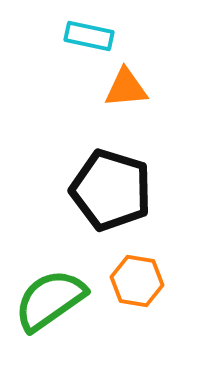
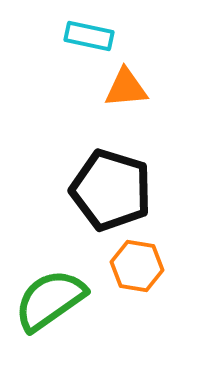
orange hexagon: moved 15 px up
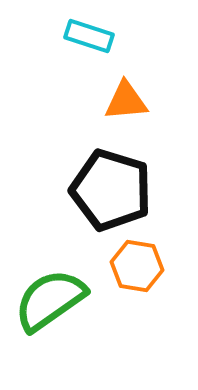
cyan rectangle: rotated 6 degrees clockwise
orange triangle: moved 13 px down
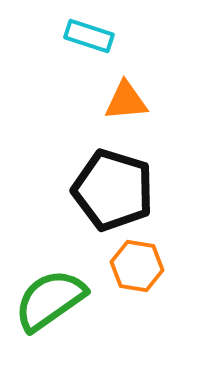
black pentagon: moved 2 px right
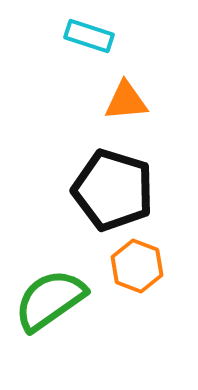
orange hexagon: rotated 12 degrees clockwise
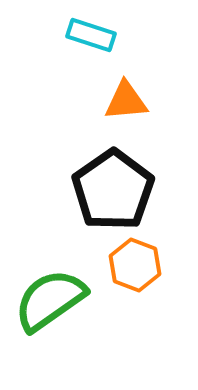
cyan rectangle: moved 2 px right, 1 px up
black pentagon: rotated 20 degrees clockwise
orange hexagon: moved 2 px left, 1 px up
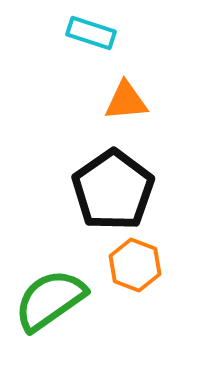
cyan rectangle: moved 2 px up
